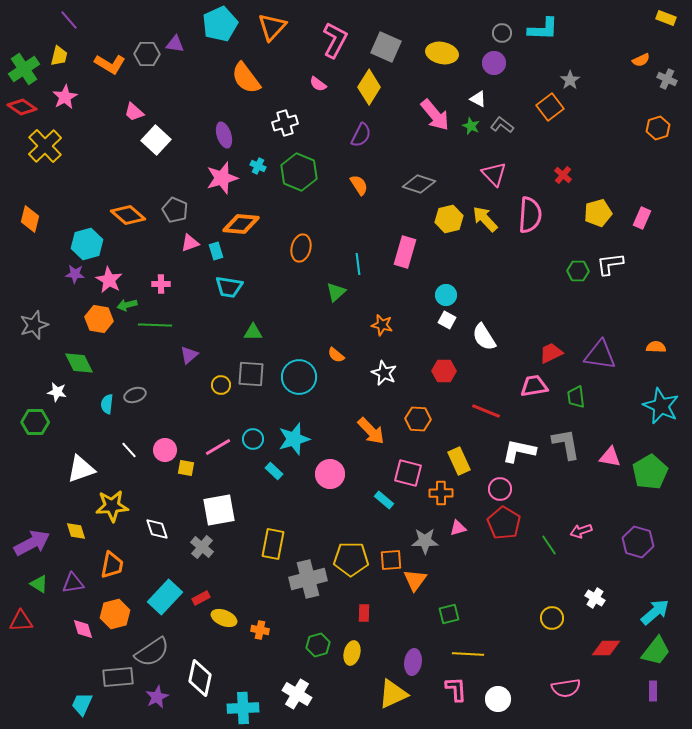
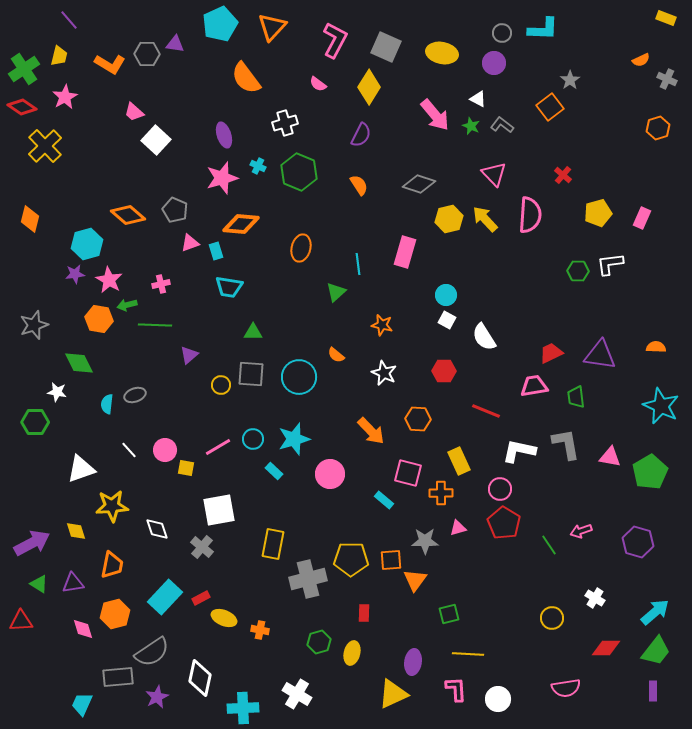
purple star at (75, 274): rotated 12 degrees counterclockwise
pink cross at (161, 284): rotated 12 degrees counterclockwise
green hexagon at (318, 645): moved 1 px right, 3 px up
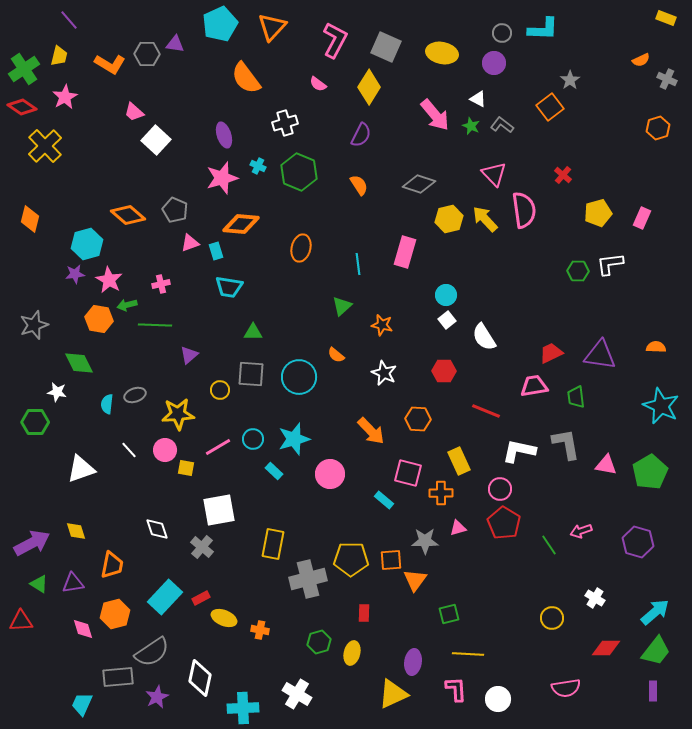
pink semicircle at (530, 215): moved 6 px left, 5 px up; rotated 12 degrees counterclockwise
green triangle at (336, 292): moved 6 px right, 14 px down
white square at (447, 320): rotated 24 degrees clockwise
yellow circle at (221, 385): moved 1 px left, 5 px down
pink triangle at (610, 457): moved 4 px left, 8 px down
yellow star at (112, 506): moved 66 px right, 92 px up
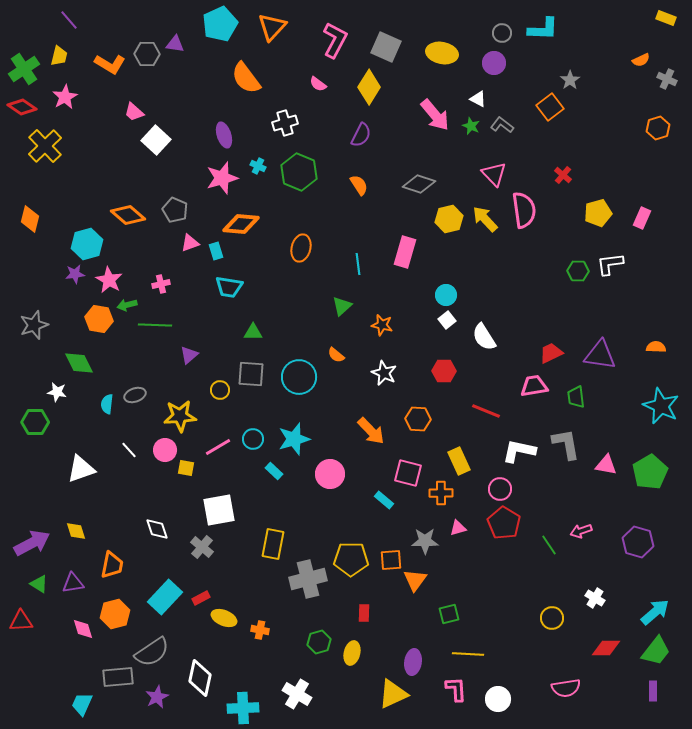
yellow star at (178, 414): moved 2 px right, 2 px down
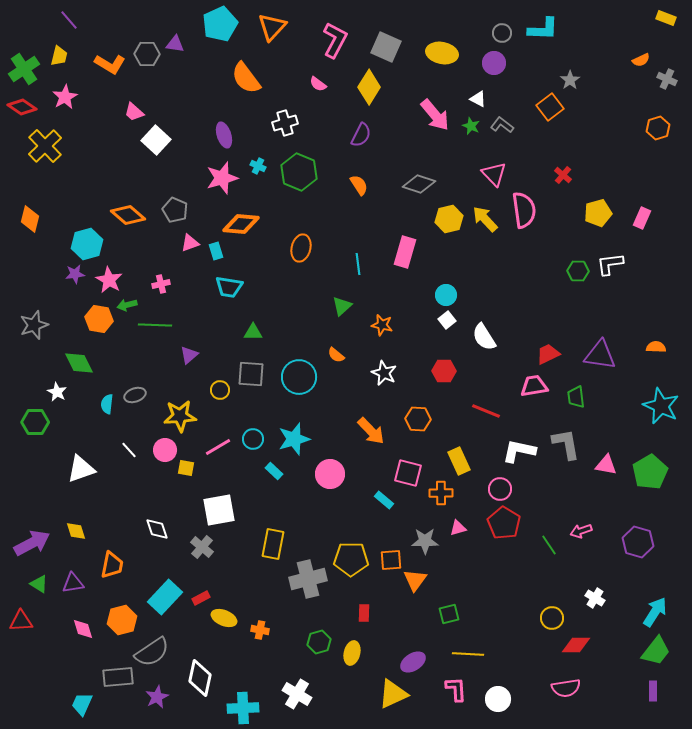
red trapezoid at (551, 353): moved 3 px left, 1 px down
white star at (57, 392): rotated 18 degrees clockwise
cyan arrow at (655, 612): rotated 16 degrees counterclockwise
orange hexagon at (115, 614): moved 7 px right, 6 px down
red diamond at (606, 648): moved 30 px left, 3 px up
purple ellipse at (413, 662): rotated 50 degrees clockwise
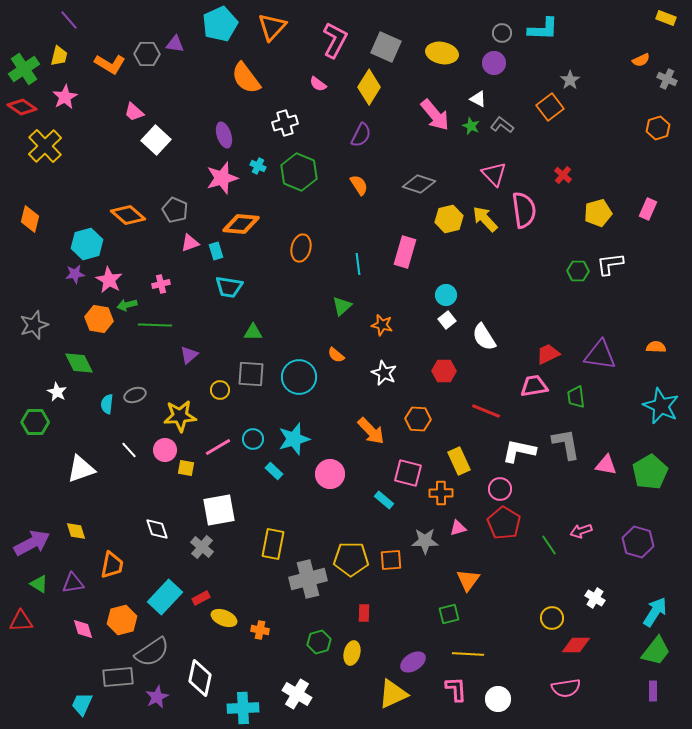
pink rectangle at (642, 218): moved 6 px right, 9 px up
orange triangle at (415, 580): moved 53 px right
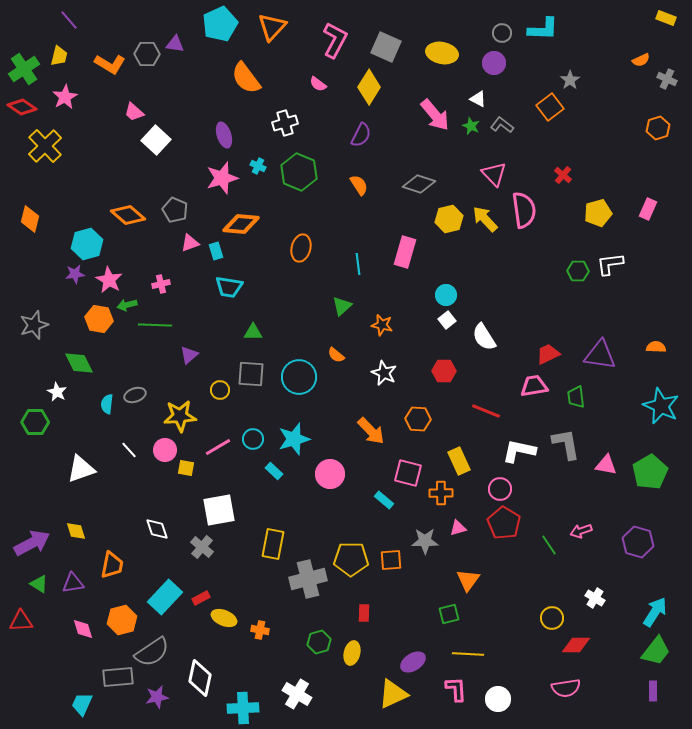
purple star at (157, 697): rotated 15 degrees clockwise
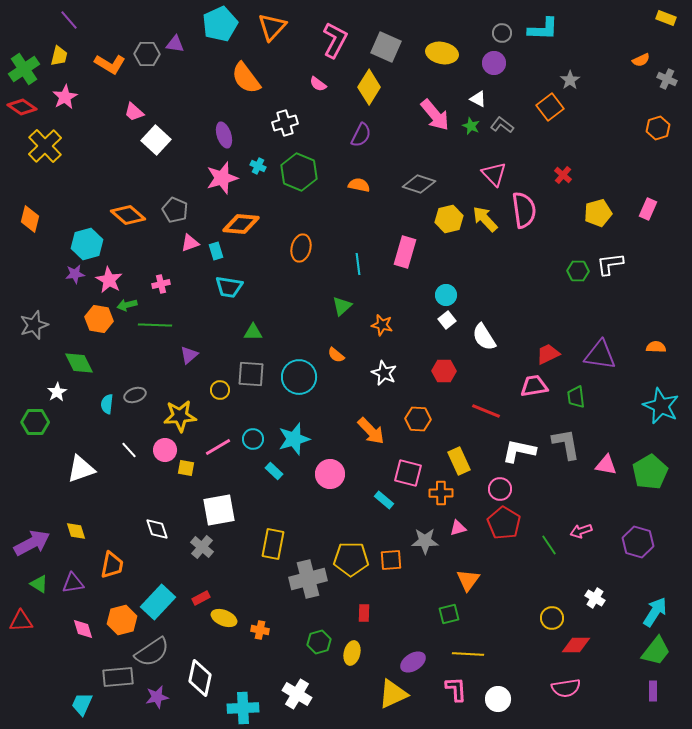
orange semicircle at (359, 185): rotated 45 degrees counterclockwise
white star at (57, 392): rotated 12 degrees clockwise
cyan rectangle at (165, 597): moved 7 px left, 5 px down
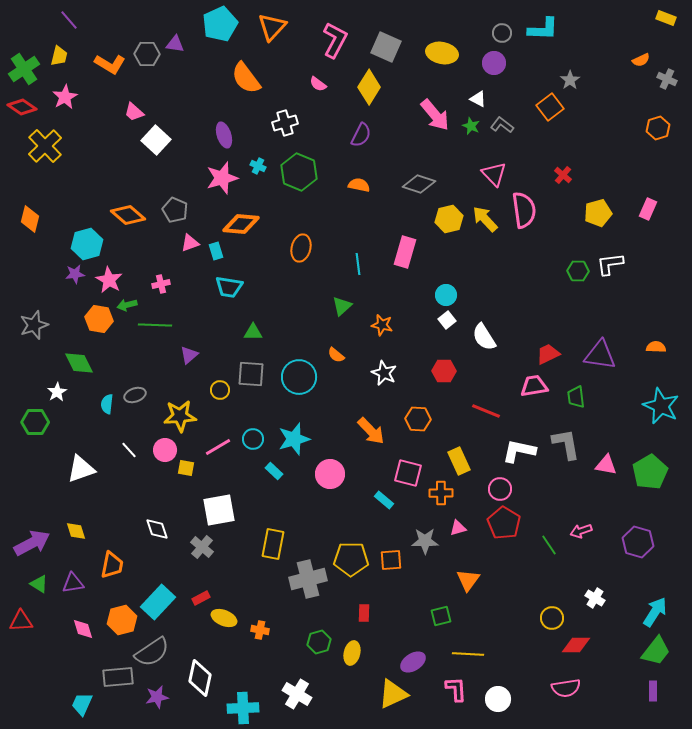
green square at (449, 614): moved 8 px left, 2 px down
